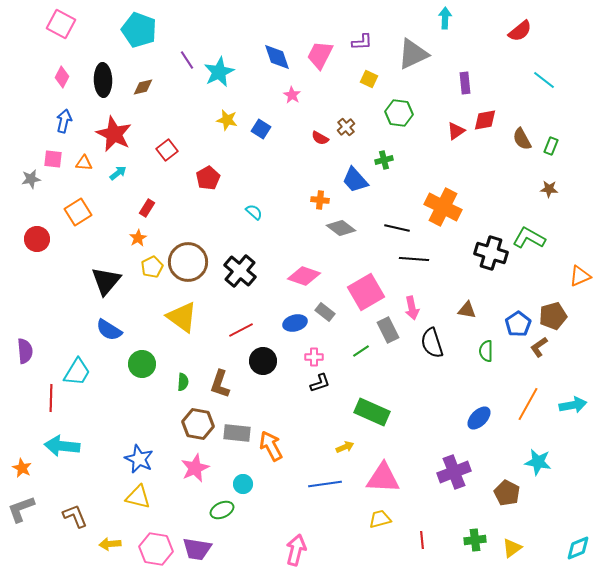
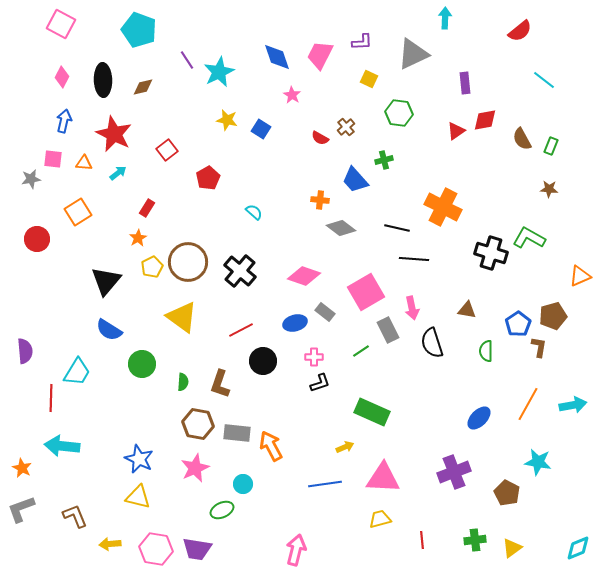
brown L-shape at (539, 347): rotated 135 degrees clockwise
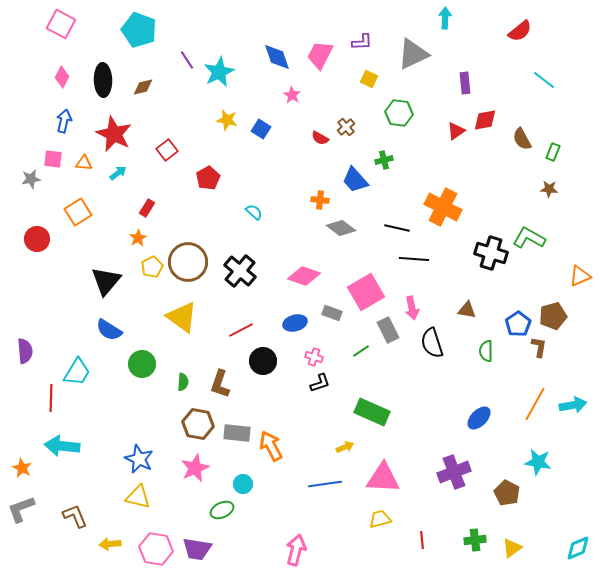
green rectangle at (551, 146): moved 2 px right, 6 px down
gray rectangle at (325, 312): moved 7 px right, 1 px down; rotated 18 degrees counterclockwise
pink cross at (314, 357): rotated 18 degrees clockwise
orange line at (528, 404): moved 7 px right
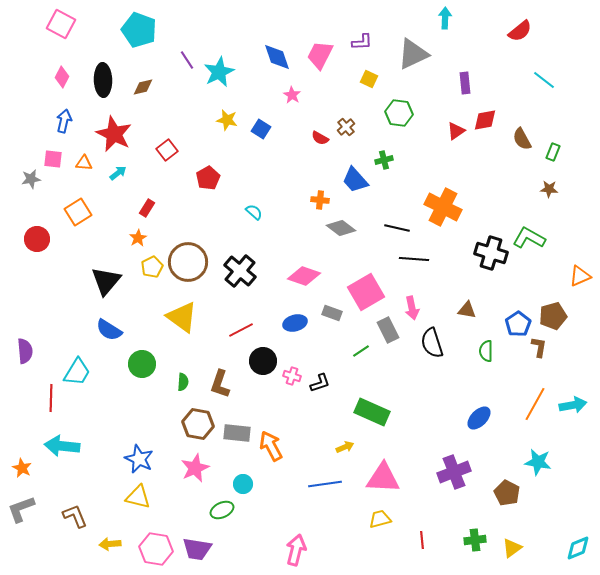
pink cross at (314, 357): moved 22 px left, 19 px down
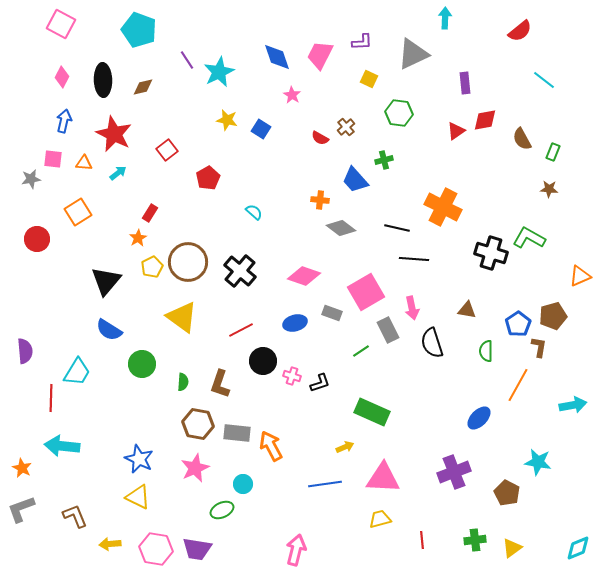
red rectangle at (147, 208): moved 3 px right, 5 px down
orange line at (535, 404): moved 17 px left, 19 px up
yellow triangle at (138, 497): rotated 12 degrees clockwise
